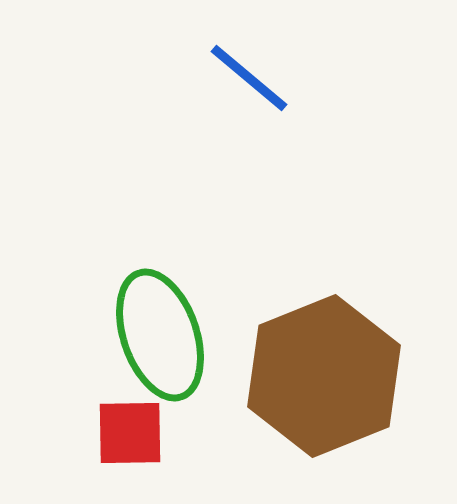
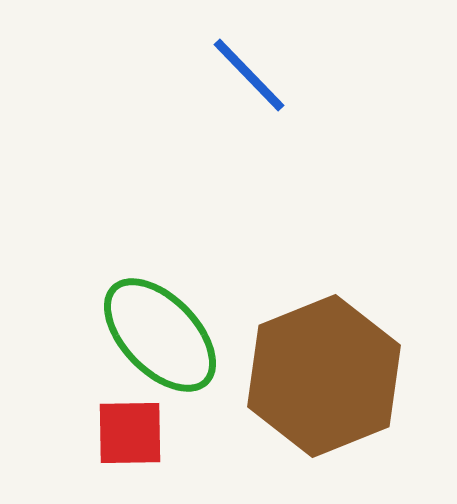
blue line: moved 3 px up; rotated 6 degrees clockwise
green ellipse: rotated 25 degrees counterclockwise
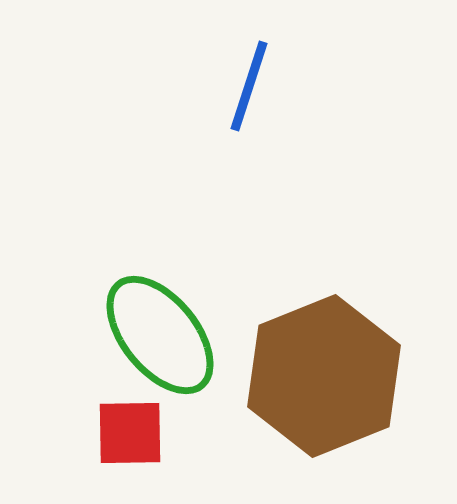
blue line: moved 11 px down; rotated 62 degrees clockwise
green ellipse: rotated 5 degrees clockwise
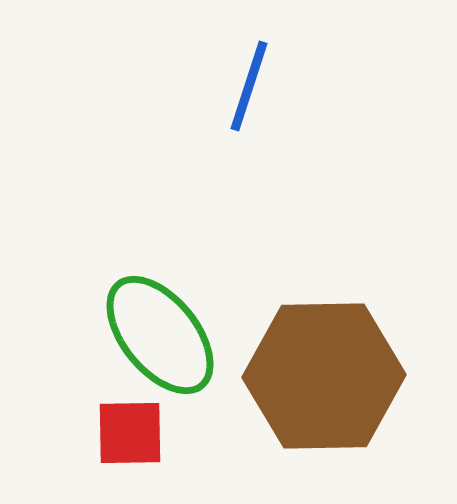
brown hexagon: rotated 21 degrees clockwise
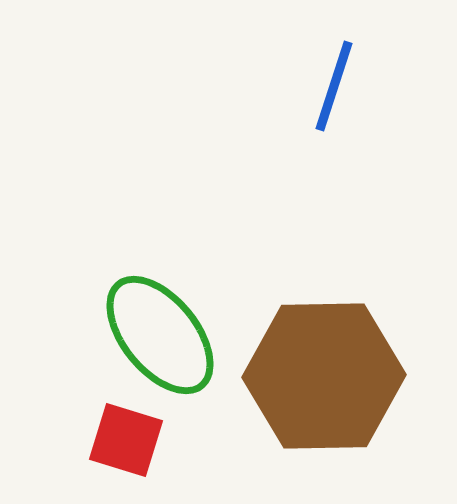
blue line: moved 85 px right
red square: moved 4 px left, 7 px down; rotated 18 degrees clockwise
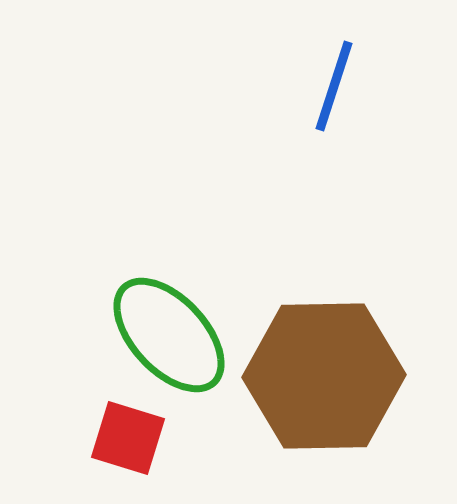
green ellipse: moved 9 px right; rotated 4 degrees counterclockwise
red square: moved 2 px right, 2 px up
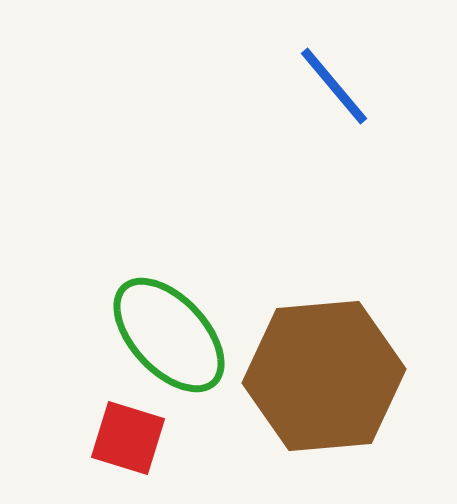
blue line: rotated 58 degrees counterclockwise
brown hexagon: rotated 4 degrees counterclockwise
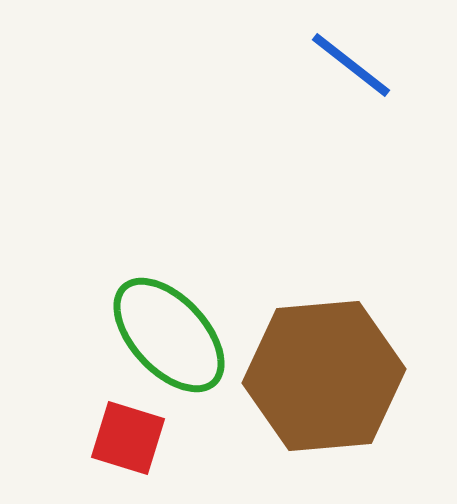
blue line: moved 17 px right, 21 px up; rotated 12 degrees counterclockwise
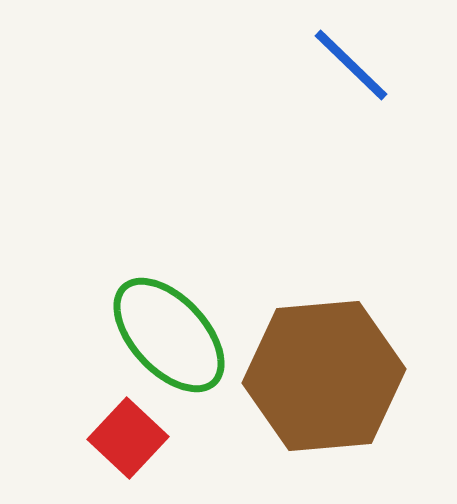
blue line: rotated 6 degrees clockwise
red square: rotated 26 degrees clockwise
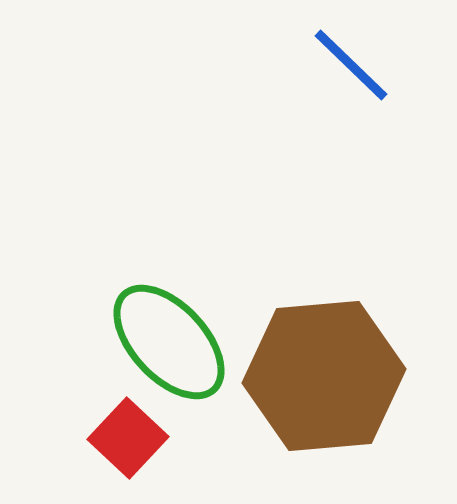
green ellipse: moved 7 px down
